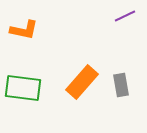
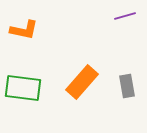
purple line: rotated 10 degrees clockwise
gray rectangle: moved 6 px right, 1 px down
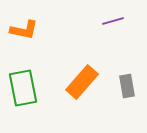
purple line: moved 12 px left, 5 px down
green rectangle: rotated 72 degrees clockwise
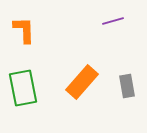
orange L-shape: rotated 104 degrees counterclockwise
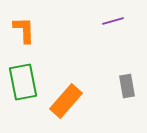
orange rectangle: moved 16 px left, 19 px down
green rectangle: moved 6 px up
